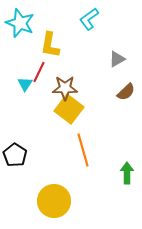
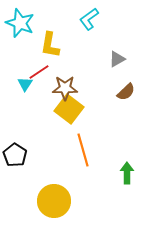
red line: rotated 30 degrees clockwise
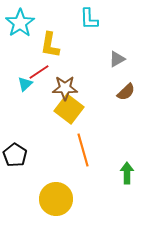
cyan L-shape: rotated 55 degrees counterclockwise
cyan star: rotated 16 degrees clockwise
cyan triangle: rotated 14 degrees clockwise
yellow circle: moved 2 px right, 2 px up
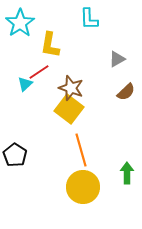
brown star: moved 6 px right; rotated 20 degrees clockwise
orange line: moved 2 px left
yellow circle: moved 27 px right, 12 px up
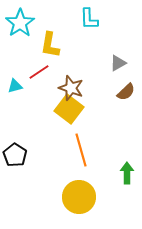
gray triangle: moved 1 px right, 4 px down
cyan triangle: moved 10 px left, 2 px down; rotated 28 degrees clockwise
yellow circle: moved 4 px left, 10 px down
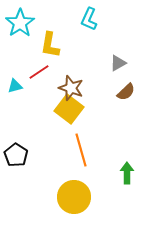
cyan L-shape: rotated 25 degrees clockwise
black pentagon: moved 1 px right
yellow circle: moved 5 px left
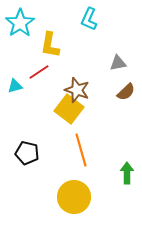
gray triangle: rotated 18 degrees clockwise
brown star: moved 6 px right, 2 px down
black pentagon: moved 11 px right, 2 px up; rotated 20 degrees counterclockwise
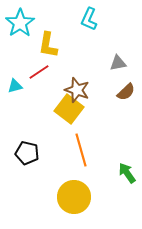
yellow L-shape: moved 2 px left
green arrow: rotated 35 degrees counterclockwise
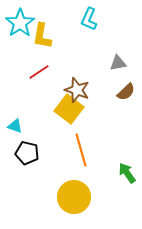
yellow L-shape: moved 6 px left, 9 px up
cyan triangle: moved 40 px down; rotated 35 degrees clockwise
